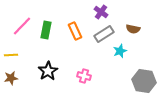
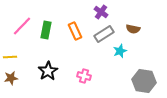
yellow line: moved 1 px left, 2 px down
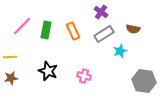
orange rectangle: moved 2 px left
black star: rotated 18 degrees counterclockwise
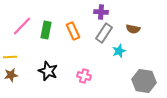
purple cross: rotated 32 degrees counterclockwise
gray rectangle: moved 1 px up; rotated 24 degrees counterclockwise
cyan star: moved 1 px left
brown star: moved 3 px up
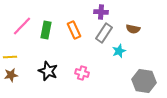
orange rectangle: moved 1 px right, 1 px up
pink cross: moved 2 px left, 3 px up
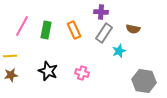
pink line: rotated 15 degrees counterclockwise
yellow line: moved 1 px up
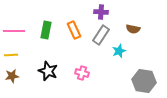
pink line: moved 8 px left, 5 px down; rotated 60 degrees clockwise
gray rectangle: moved 3 px left, 2 px down
yellow line: moved 1 px right, 1 px up
brown star: moved 1 px right, 1 px down
